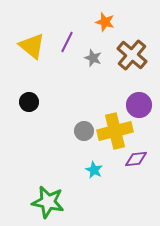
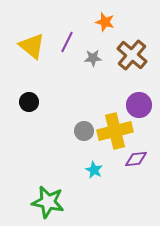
gray star: rotated 24 degrees counterclockwise
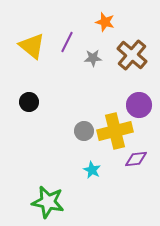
cyan star: moved 2 px left
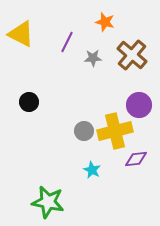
yellow triangle: moved 11 px left, 12 px up; rotated 12 degrees counterclockwise
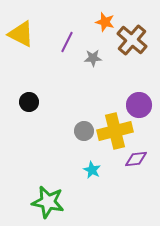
brown cross: moved 15 px up
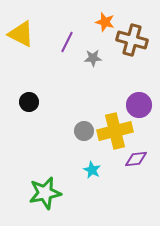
brown cross: rotated 24 degrees counterclockwise
green star: moved 3 px left, 9 px up; rotated 24 degrees counterclockwise
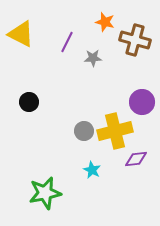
brown cross: moved 3 px right
purple circle: moved 3 px right, 3 px up
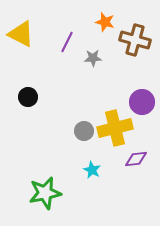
black circle: moved 1 px left, 5 px up
yellow cross: moved 3 px up
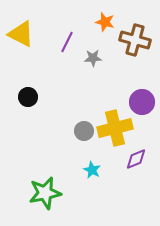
purple diamond: rotated 15 degrees counterclockwise
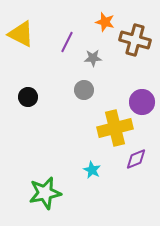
gray circle: moved 41 px up
